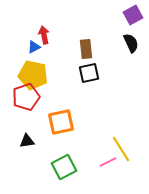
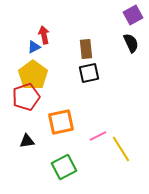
yellow pentagon: rotated 24 degrees clockwise
pink line: moved 10 px left, 26 px up
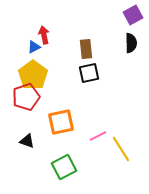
black semicircle: rotated 24 degrees clockwise
black triangle: rotated 28 degrees clockwise
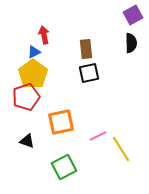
blue triangle: moved 5 px down
yellow pentagon: moved 1 px up
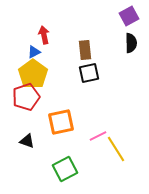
purple square: moved 4 px left, 1 px down
brown rectangle: moved 1 px left, 1 px down
yellow line: moved 5 px left
green square: moved 1 px right, 2 px down
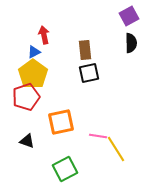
pink line: rotated 36 degrees clockwise
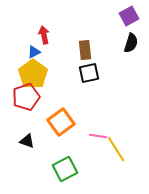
black semicircle: rotated 18 degrees clockwise
orange square: rotated 24 degrees counterclockwise
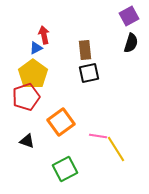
blue triangle: moved 2 px right, 4 px up
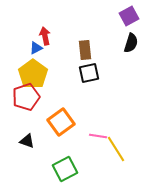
red arrow: moved 1 px right, 1 px down
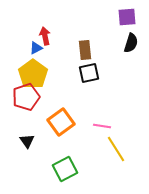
purple square: moved 2 px left, 1 px down; rotated 24 degrees clockwise
pink line: moved 4 px right, 10 px up
black triangle: rotated 35 degrees clockwise
